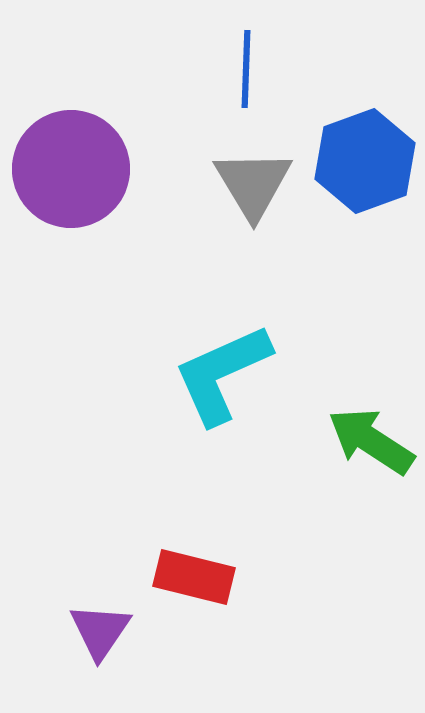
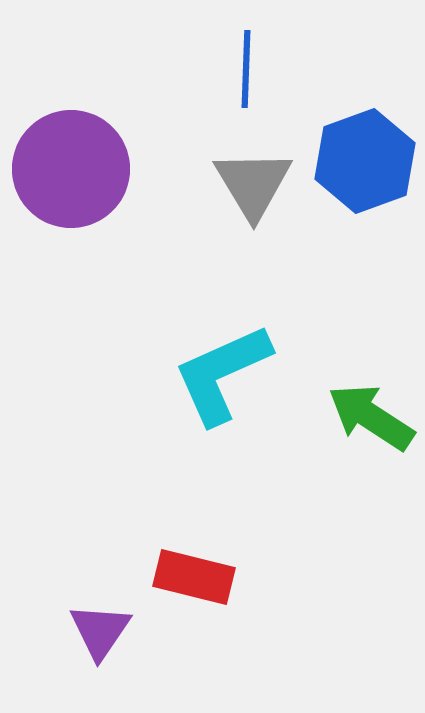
green arrow: moved 24 px up
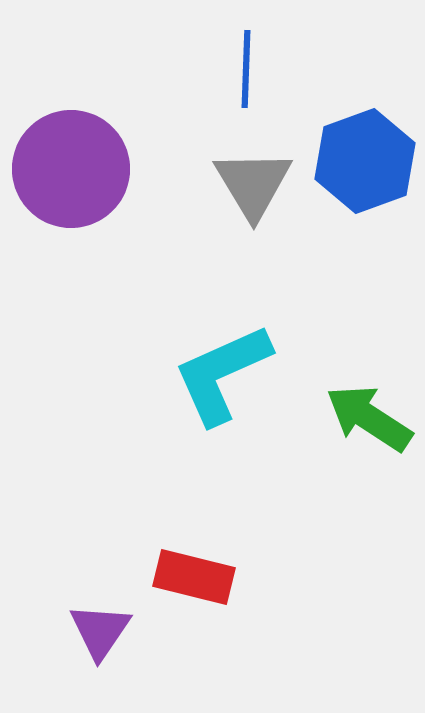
green arrow: moved 2 px left, 1 px down
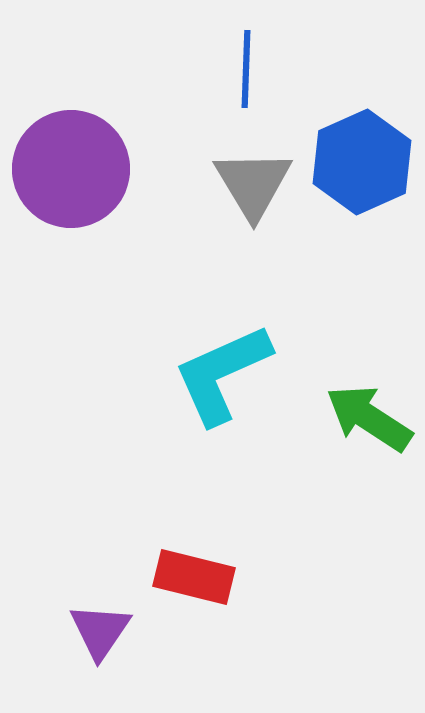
blue hexagon: moved 3 px left, 1 px down; rotated 4 degrees counterclockwise
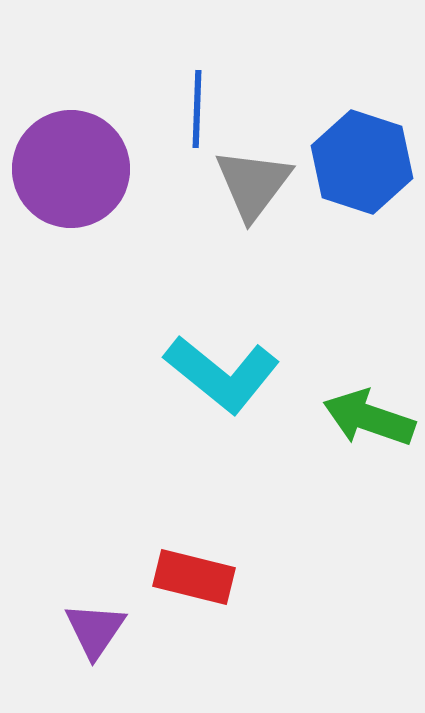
blue line: moved 49 px left, 40 px down
blue hexagon: rotated 18 degrees counterclockwise
gray triangle: rotated 8 degrees clockwise
cyan L-shape: rotated 117 degrees counterclockwise
green arrow: rotated 14 degrees counterclockwise
purple triangle: moved 5 px left, 1 px up
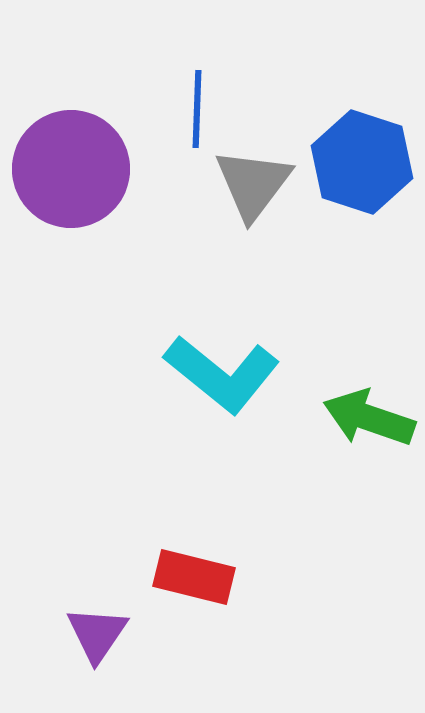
purple triangle: moved 2 px right, 4 px down
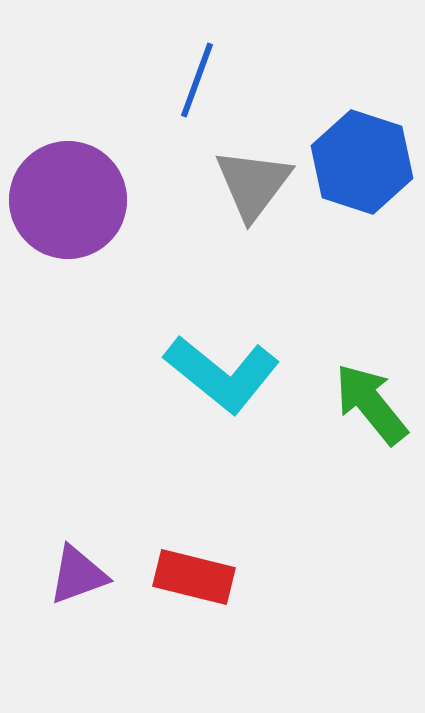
blue line: moved 29 px up; rotated 18 degrees clockwise
purple circle: moved 3 px left, 31 px down
green arrow: moved 2 px right, 14 px up; rotated 32 degrees clockwise
purple triangle: moved 19 px left, 59 px up; rotated 36 degrees clockwise
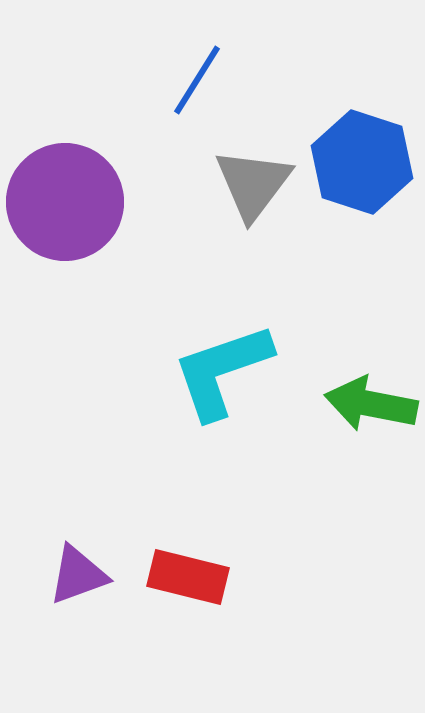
blue line: rotated 12 degrees clockwise
purple circle: moved 3 px left, 2 px down
cyan L-shape: moved 3 px up; rotated 122 degrees clockwise
green arrow: rotated 40 degrees counterclockwise
red rectangle: moved 6 px left
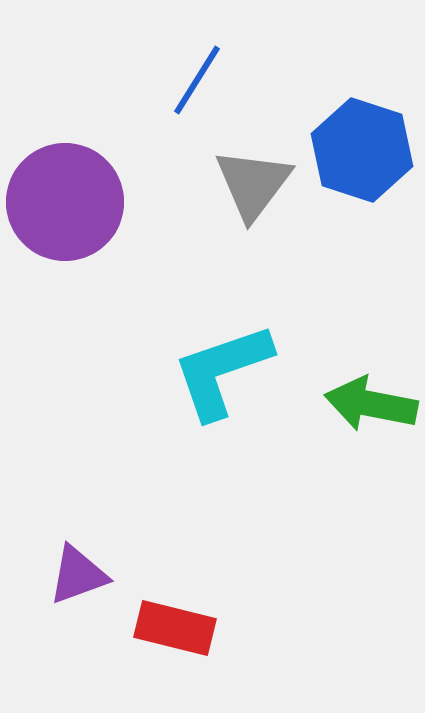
blue hexagon: moved 12 px up
red rectangle: moved 13 px left, 51 px down
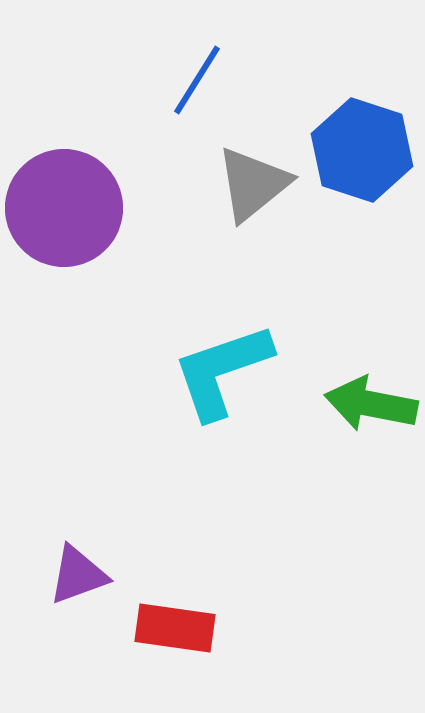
gray triangle: rotated 14 degrees clockwise
purple circle: moved 1 px left, 6 px down
red rectangle: rotated 6 degrees counterclockwise
